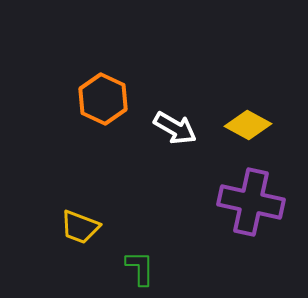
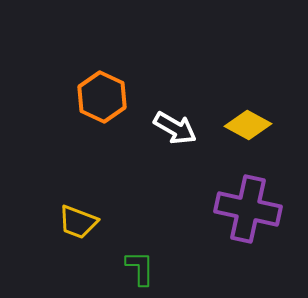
orange hexagon: moved 1 px left, 2 px up
purple cross: moved 3 px left, 7 px down
yellow trapezoid: moved 2 px left, 5 px up
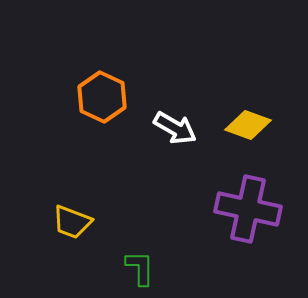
yellow diamond: rotated 9 degrees counterclockwise
yellow trapezoid: moved 6 px left
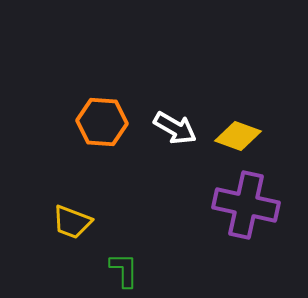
orange hexagon: moved 25 px down; rotated 21 degrees counterclockwise
yellow diamond: moved 10 px left, 11 px down
purple cross: moved 2 px left, 4 px up
green L-shape: moved 16 px left, 2 px down
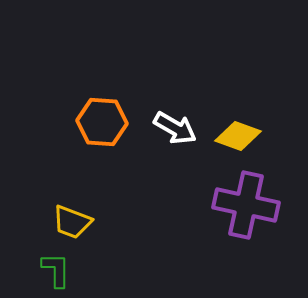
green L-shape: moved 68 px left
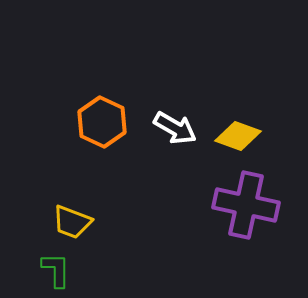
orange hexagon: rotated 21 degrees clockwise
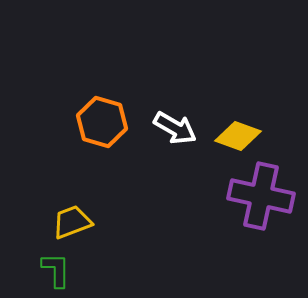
orange hexagon: rotated 9 degrees counterclockwise
purple cross: moved 15 px right, 9 px up
yellow trapezoid: rotated 138 degrees clockwise
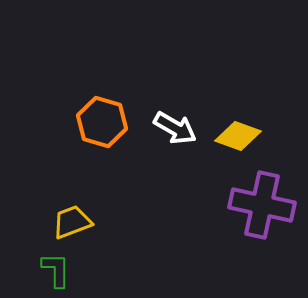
purple cross: moved 1 px right, 9 px down
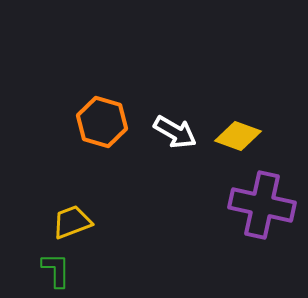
white arrow: moved 4 px down
